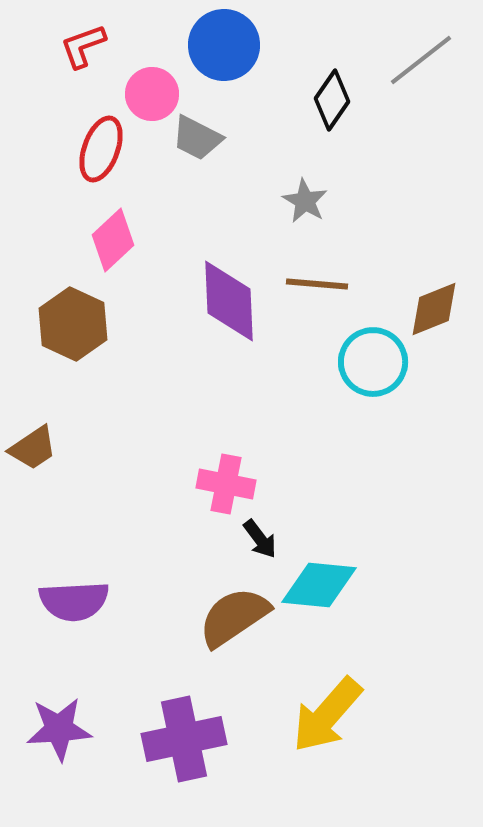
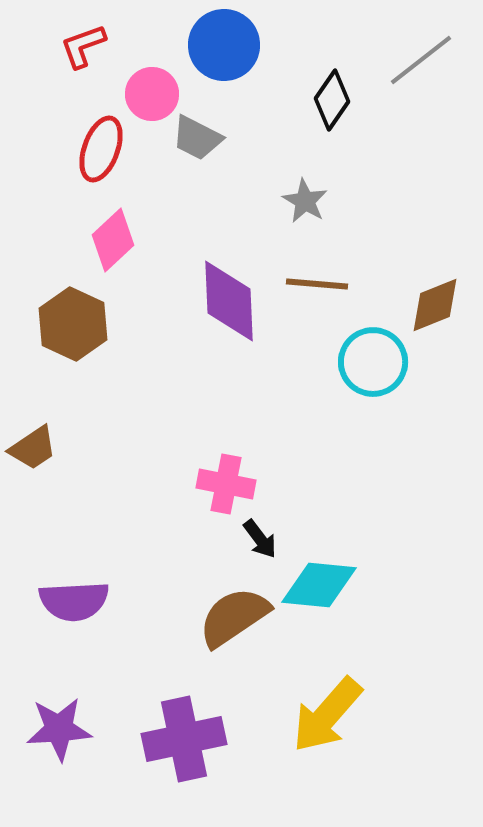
brown diamond: moved 1 px right, 4 px up
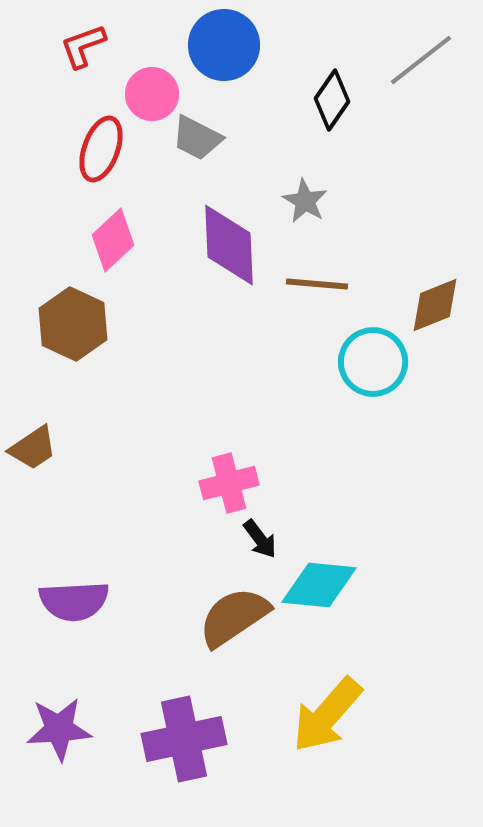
purple diamond: moved 56 px up
pink cross: moved 3 px right, 1 px up; rotated 26 degrees counterclockwise
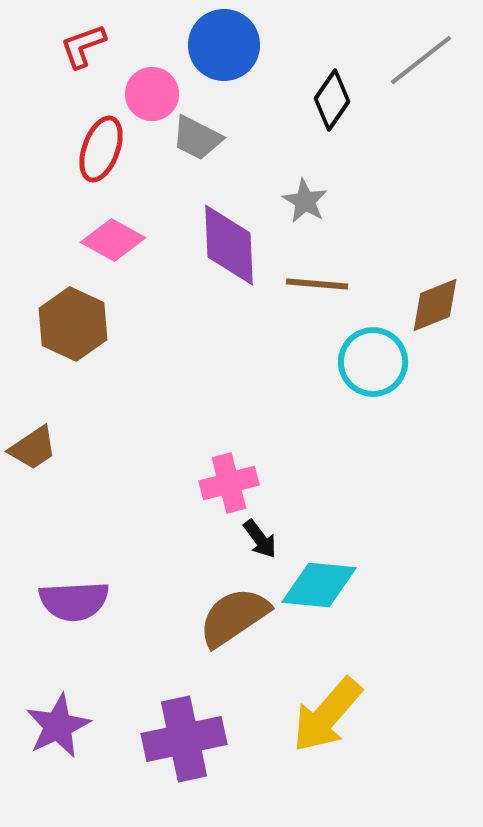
pink diamond: rotated 72 degrees clockwise
purple star: moved 1 px left, 3 px up; rotated 22 degrees counterclockwise
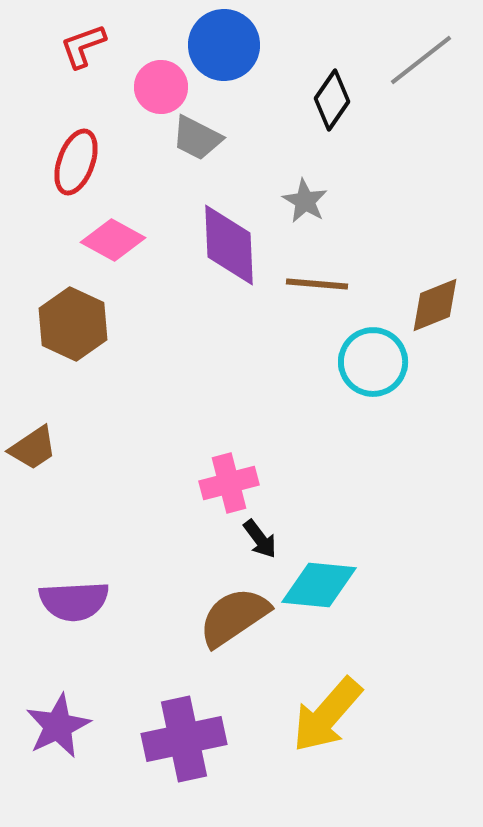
pink circle: moved 9 px right, 7 px up
red ellipse: moved 25 px left, 13 px down
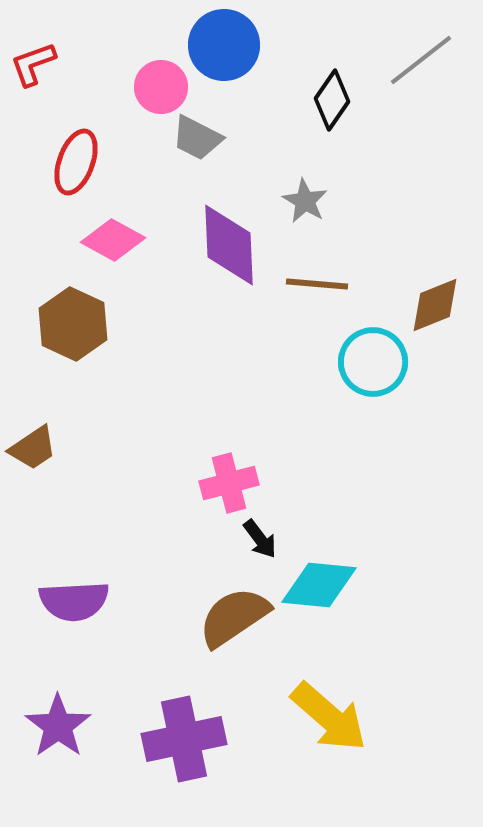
red L-shape: moved 50 px left, 18 px down
yellow arrow: moved 2 px right, 2 px down; rotated 90 degrees counterclockwise
purple star: rotated 10 degrees counterclockwise
